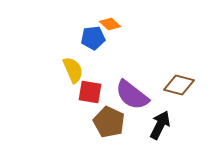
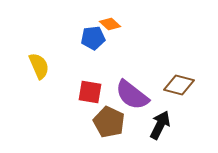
yellow semicircle: moved 34 px left, 4 px up
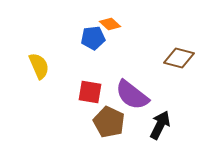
brown diamond: moved 27 px up
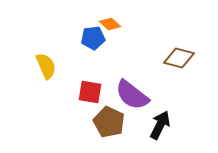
yellow semicircle: moved 7 px right
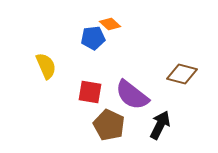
brown diamond: moved 3 px right, 16 px down
brown pentagon: moved 3 px down
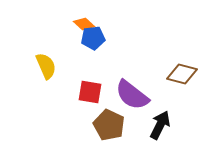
orange diamond: moved 26 px left
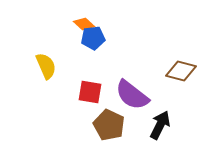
brown diamond: moved 1 px left, 3 px up
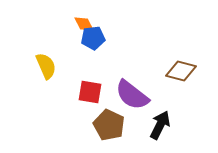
orange diamond: rotated 20 degrees clockwise
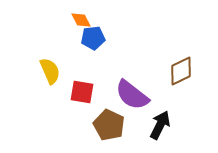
orange diamond: moved 3 px left, 4 px up
yellow semicircle: moved 4 px right, 5 px down
brown diamond: rotated 40 degrees counterclockwise
red square: moved 8 px left
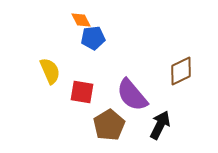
purple semicircle: rotated 12 degrees clockwise
brown pentagon: rotated 16 degrees clockwise
